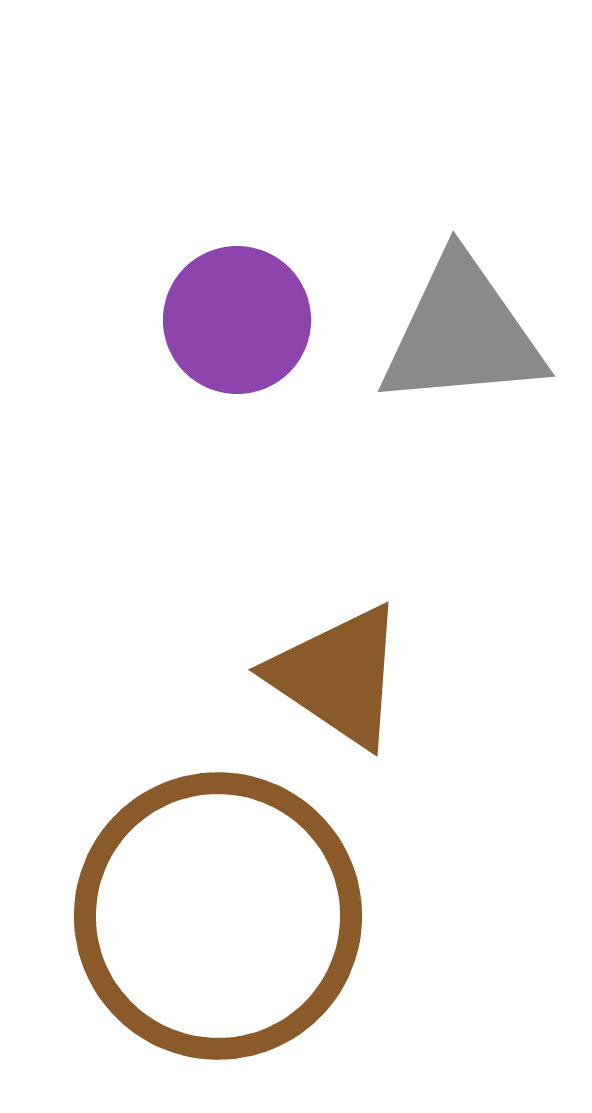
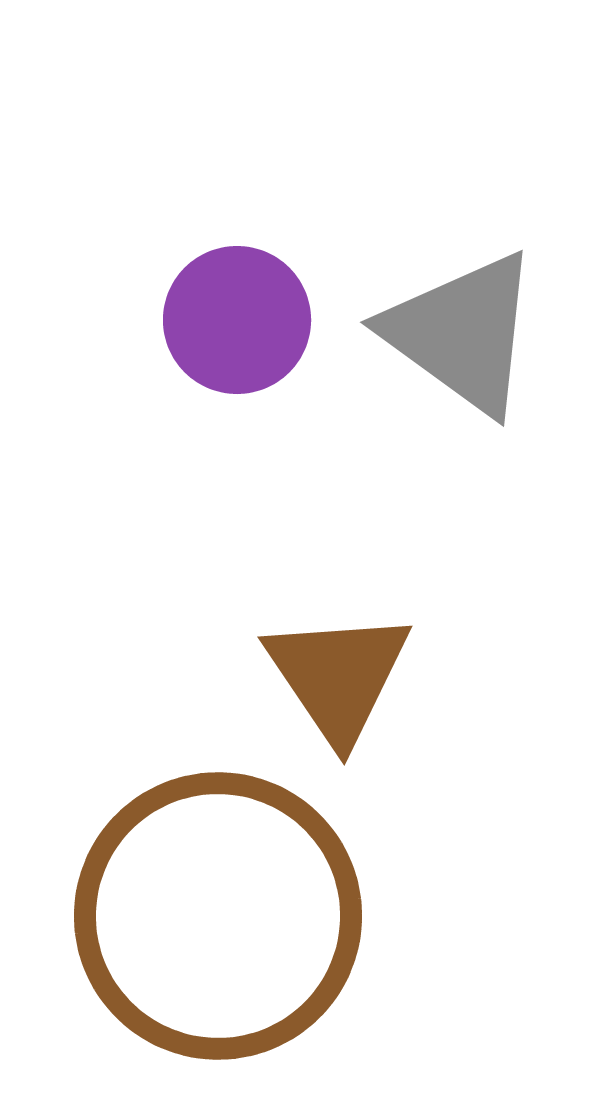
gray triangle: rotated 41 degrees clockwise
brown triangle: rotated 22 degrees clockwise
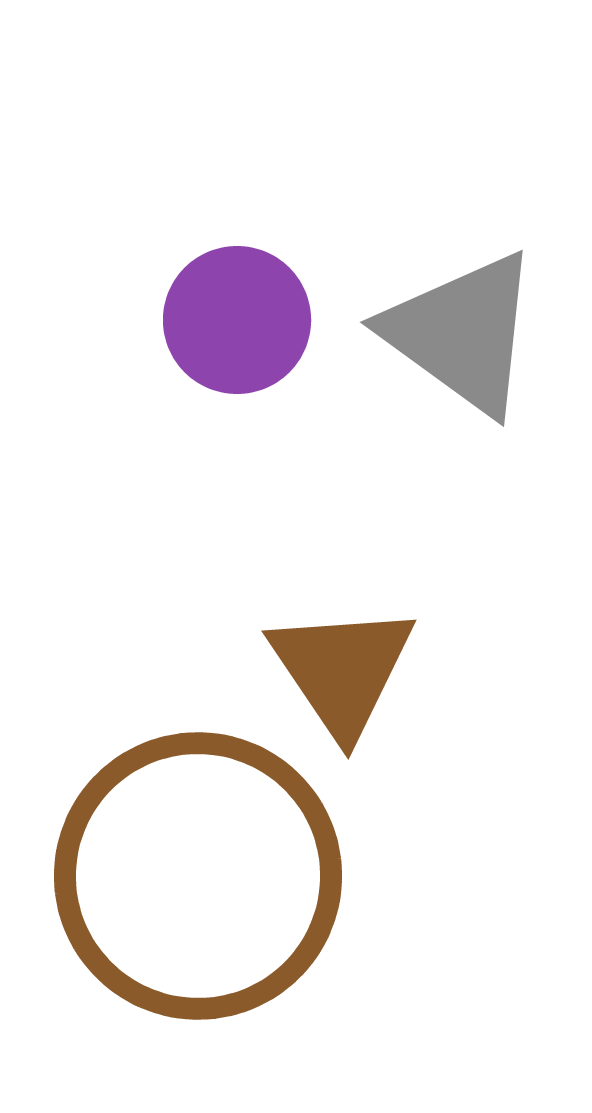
brown triangle: moved 4 px right, 6 px up
brown circle: moved 20 px left, 40 px up
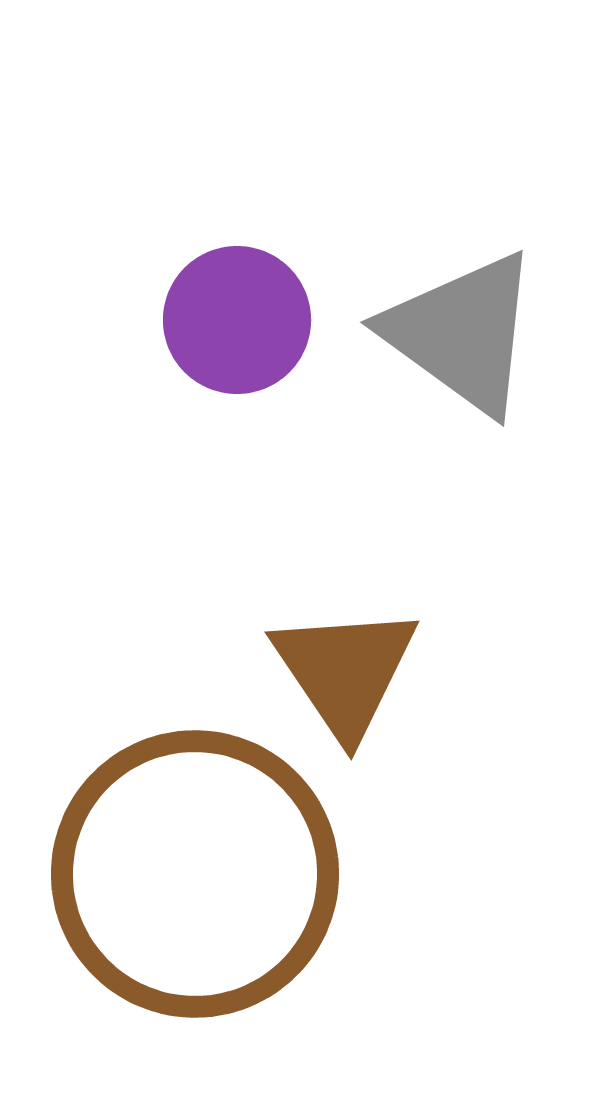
brown triangle: moved 3 px right, 1 px down
brown circle: moved 3 px left, 2 px up
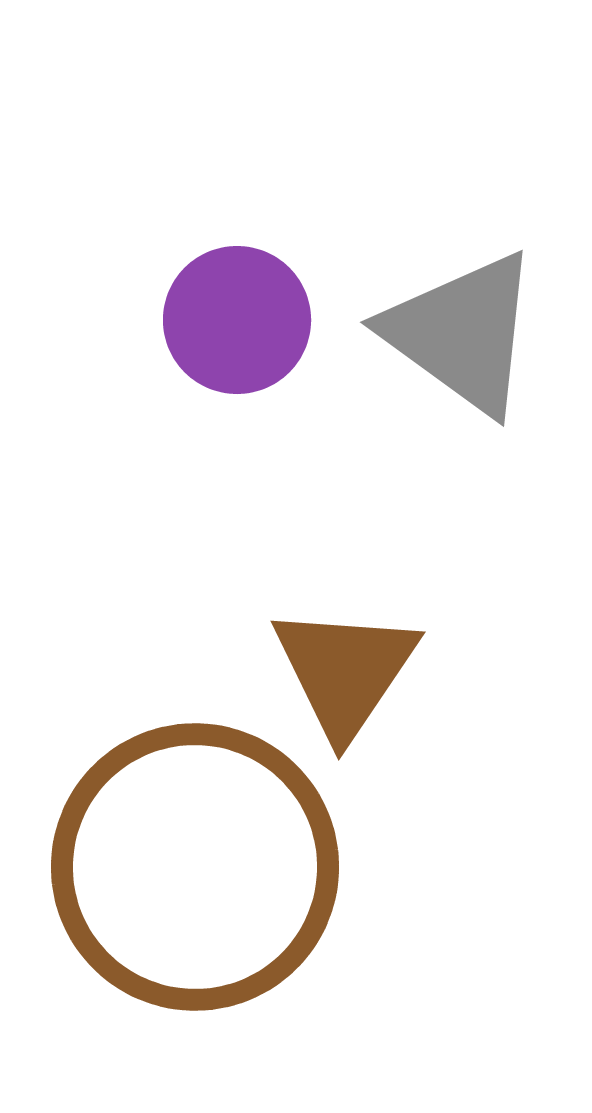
brown triangle: rotated 8 degrees clockwise
brown circle: moved 7 px up
